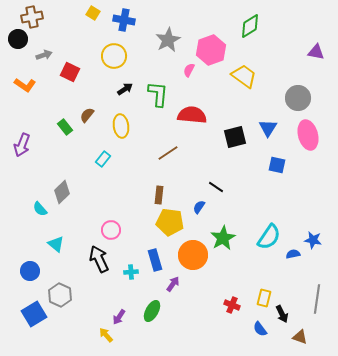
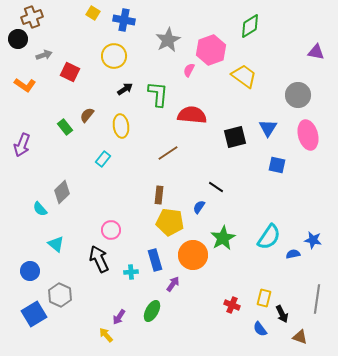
brown cross at (32, 17): rotated 10 degrees counterclockwise
gray circle at (298, 98): moved 3 px up
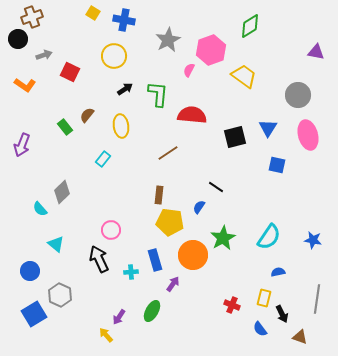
blue semicircle at (293, 254): moved 15 px left, 18 px down
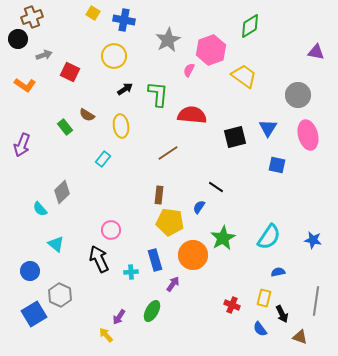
brown semicircle at (87, 115): rotated 98 degrees counterclockwise
gray line at (317, 299): moved 1 px left, 2 px down
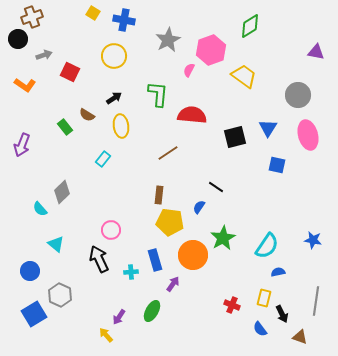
black arrow at (125, 89): moved 11 px left, 9 px down
cyan semicircle at (269, 237): moved 2 px left, 9 px down
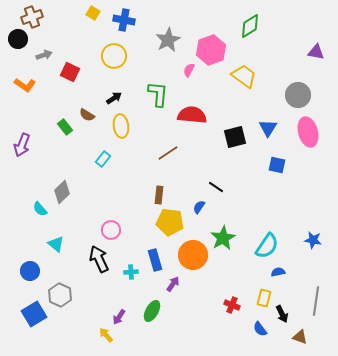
pink ellipse at (308, 135): moved 3 px up
